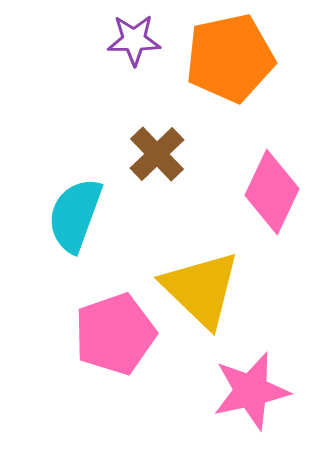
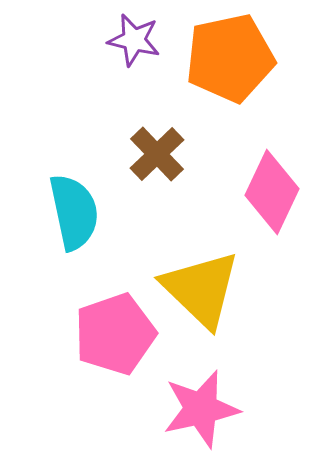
purple star: rotated 14 degrees clockwise
cyan semicircle: moved 1 px left, 3 px up; rotated 148 degrees clockwise
pink star: moved 50 px left, 18 px down
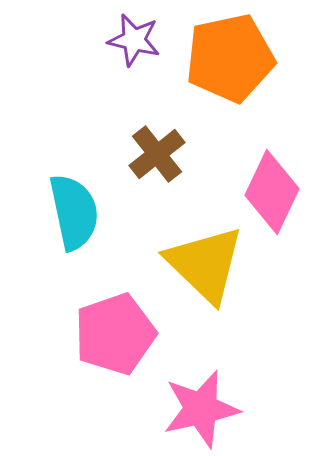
brown cross: rotated 6 degrees clockwise
yellow triangle: moved 4 px right, 25 px up
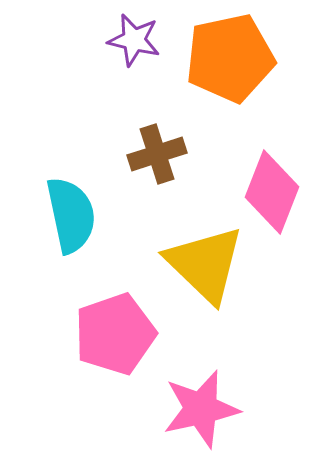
brown cross: rotated 20 degrees clockwise
pink diamond: rotated 4 degrees counterclockwise
cyan semicircle: moved 3 px left, 3 px down
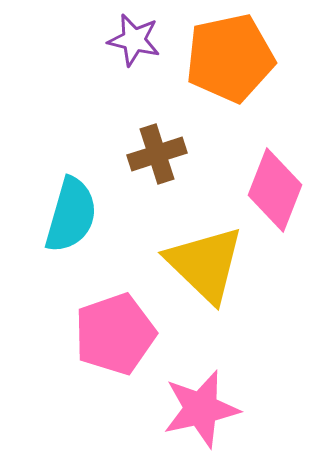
pink diamond: moved 3 px right, 2 px up
cyan semicircle: rotated 28 degrees clockwise
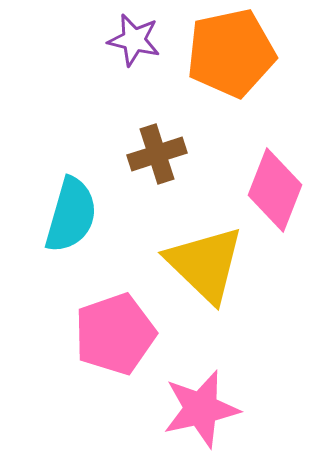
orange pentagon: moved 1 px right, 5 px up
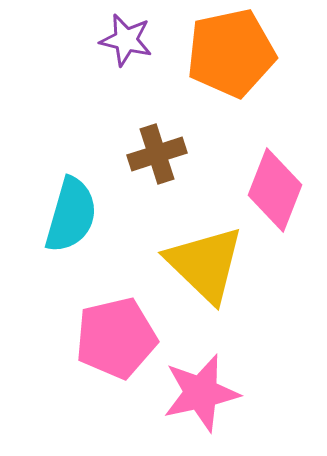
purple star: moved 8 px left
pink pentagon: moved 1 px right, 4 px down; rotated 6 degrees clockwise
pink star: moved 16 px up
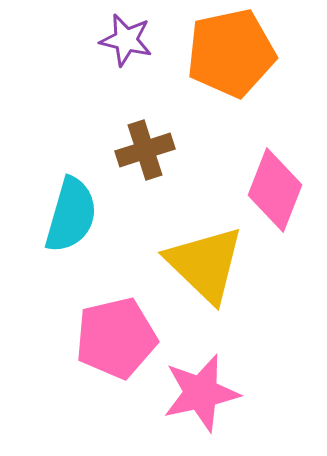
brown cross: moved 12 px left, 4 px up
